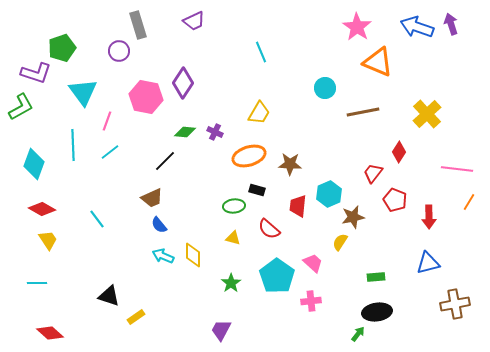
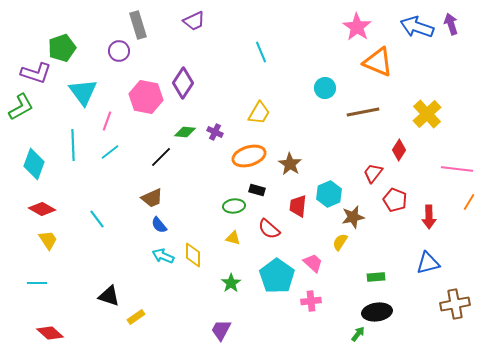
red diamond at (399, 152): moved 2 px up
black line at (165, 161): moved 4 px left, 4 px up
brown star at (290, 164): rotated 30 degrees clockwise
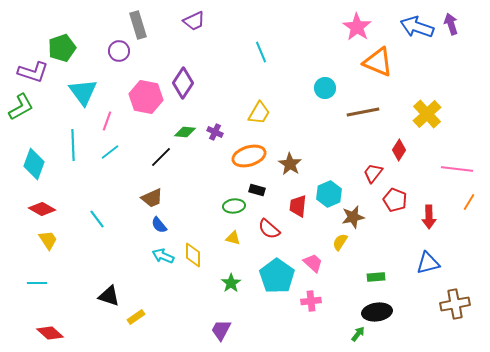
purple L-shape at (36, 73): moved 3 px left, 1 px up
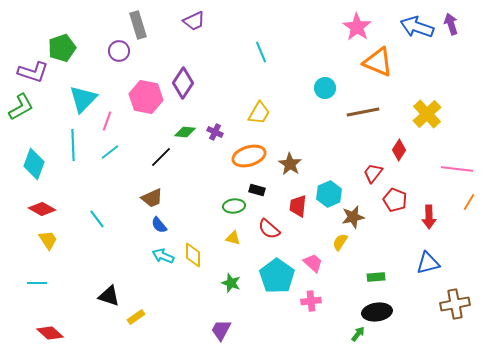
cyan triangle at (83, 92): moved 7 px down; rotated 20 degrees clockwise
green star at (231, 283): rotated 18 degrees counterclockwise
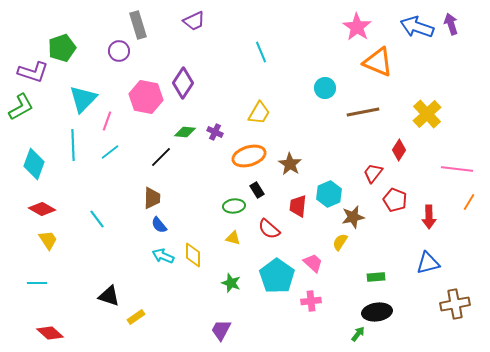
black rectangle at (257, 190): rotated 42 degrees clockwise
brown trapezoid at (152, 198): rotated 65 degrees counterclockwise
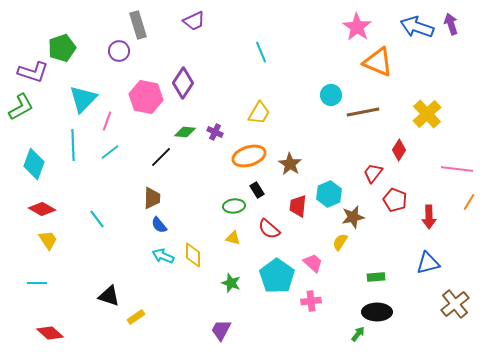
cyan circle at (325, 88): moved 6 px right, 7 px down
brown cross at (455, 304): rotated 28 degrees counterclockwise
black ellipse at (377, 312): rotated 8 degrees clockwise
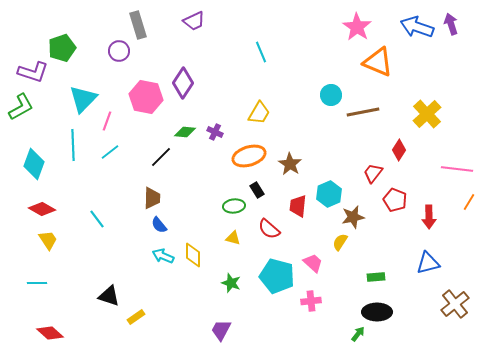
cyan pentagon at (277, 276): rotated 20 degrees counterclockwise
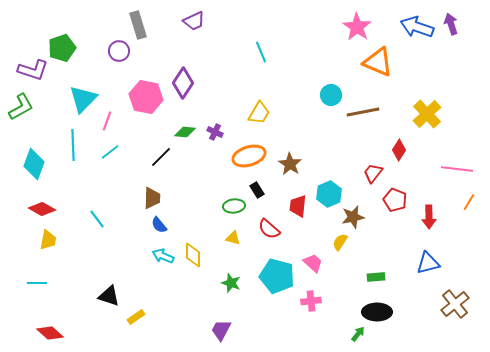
purple L-shape at (33, 72): moved 2 px up
yellow trapezoid at (48, 240): rotated 45 degrees clockwise
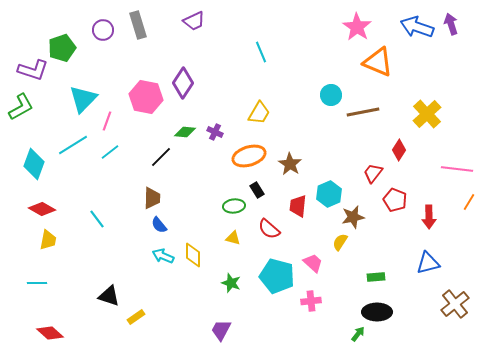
purple circle at (119, 51): moved 16 px left, 21 px up
cyan line at (73, 145): rotated 60 degrees clockwise
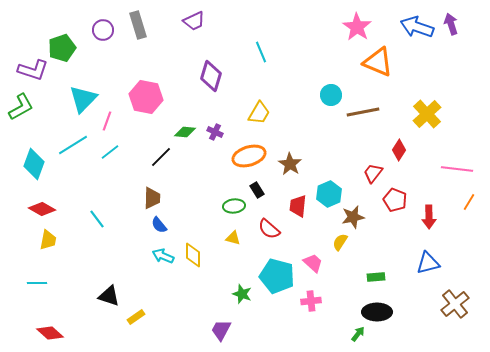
purple diamond at (183, 83): moved 28 px right, 7 px up; rotated 16 degrees counterclockwise
green star at (231, 283): moved 11 px right, 11 px down
